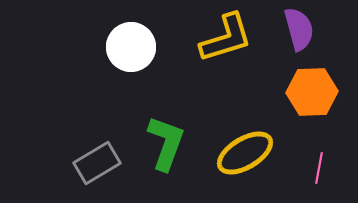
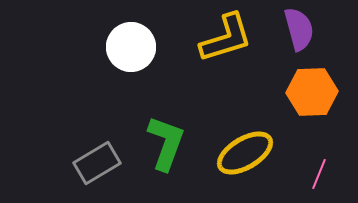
pink line: moved 6 px down; rotated 12 degrees clockwise
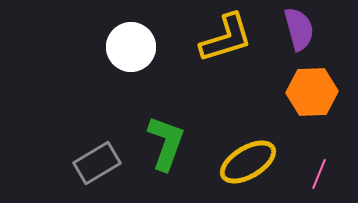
yellow ellipse: moved 3 px right, 9 px down
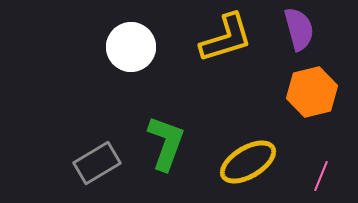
orange hexagon: rotated 12 degrees counterclockwise
pink line: moved 2 px right, 2 px down
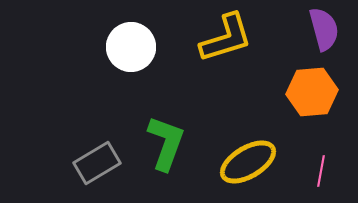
purple semicircle: moved 25 px right
orange hexagon: rotated 9 degrees clockwise
pink line: moved 5 px up; rotated 12 degrees counterclockwise
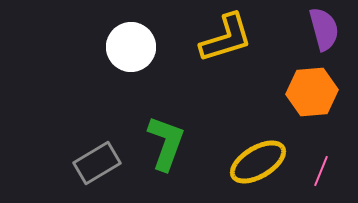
yellow ellipse: moved 10 px right
pink line: rotated 12 degrees clockwise
